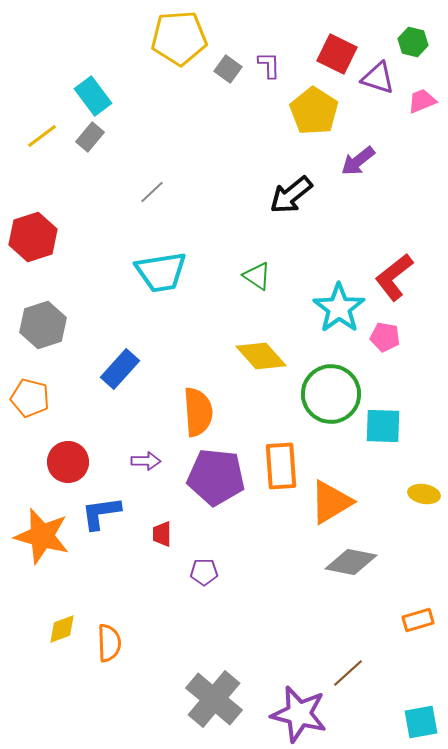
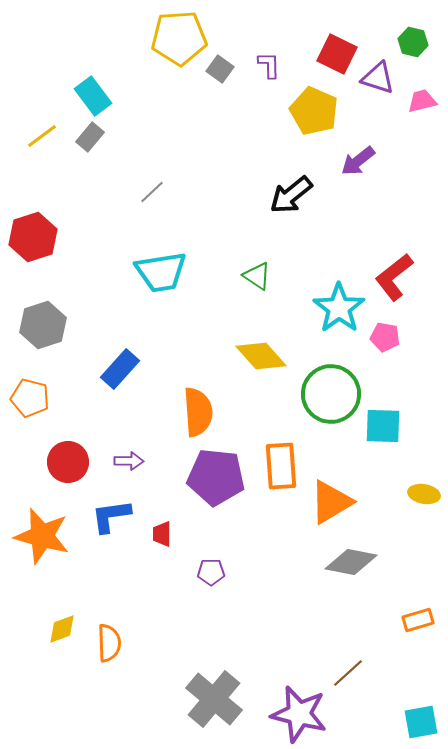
gray square at (228, 69): moved 8 px left
pink trapezoid at (422, 101): rotated 8 degrees clockwise
yellow pentagon at (314, 111): rotated 9 degrees counterclockwise
purple arrow at (146, 461): moved 17 px left
blue L-shape at (101, 513): moved 10 px right, 3 px down
purple pentagon at (204, 572): moved 7 px right
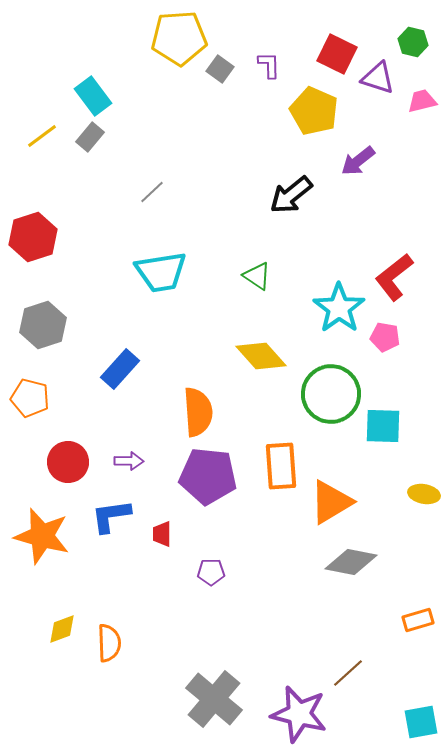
purple pentagon at (216, 477): moved 8 px left, 1 px up
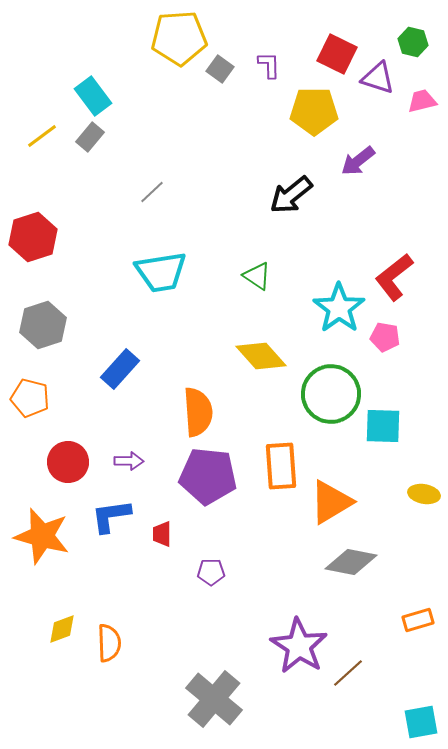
yellow pentagon at (314, 111): rotated 24 degrees counterclockwise
purple star at (299, 714): moved 68 px up; rotated 18 degrees clockwise
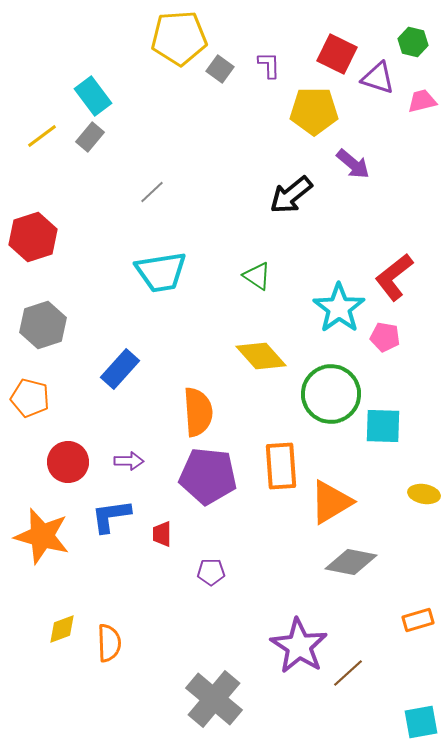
purple arrow at (358, 161): moved 5 px left, 3 px down; rotated 102 degrees counterclockwise
